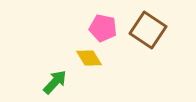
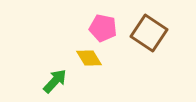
brown square: moved 1 px right, 3 px down
green arrow: moved 1 px up
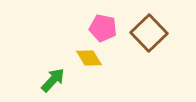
brown square: rotated 12 degrees clockwise
green arrow: moved 2 px left, 1 px up
